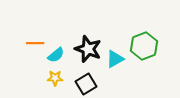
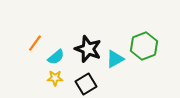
orange line: rotated 54 degrees counterclockwise
cyan semicircle: moved 2 px down
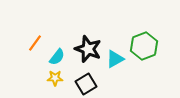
cyan semicircle: moved 1 px right; rotated 12 degrees counterclockwise
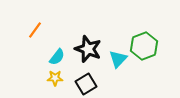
orange line: moved 13 px up
cyan triangle: moved 3 px right; rotated 18 degrees counterclockwise
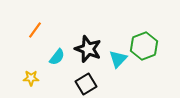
yellow star: moved 24 px left
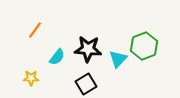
black star: rotated 16 degrees counterclockwise
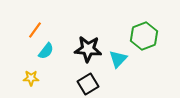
green hexagon: moved 10 px up
cyan semicircle: moved 11 px left, 6 px up
black square: moved 2 px right
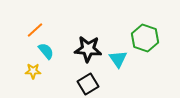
orange line: rotated 12 degrees clockwise
green hexagon: moved 1 px right, 2 px down; rotated 20 degrees counterclockwise
cyan semicircle: rotated 78 degrees counterclockwise
cyan triangle: rotated 18 degrees counterclockwise
yellow star: moved 2 px right, 7 px up
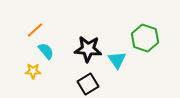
cyan triangle: moved 1 px left, 1 px down
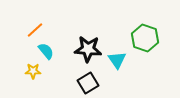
black square: moved 1 px up
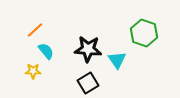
green hexagon: moved 1 px left, 5 px up
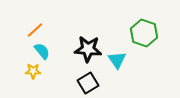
cyan semicircle: moved 4 px left
